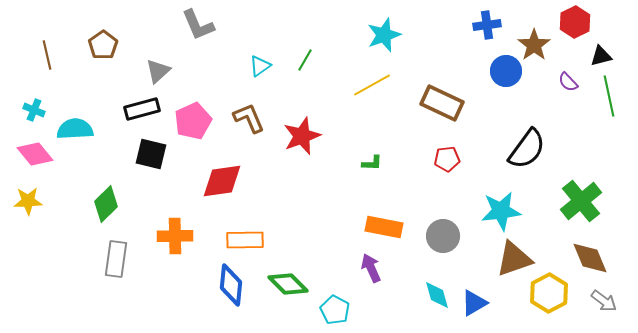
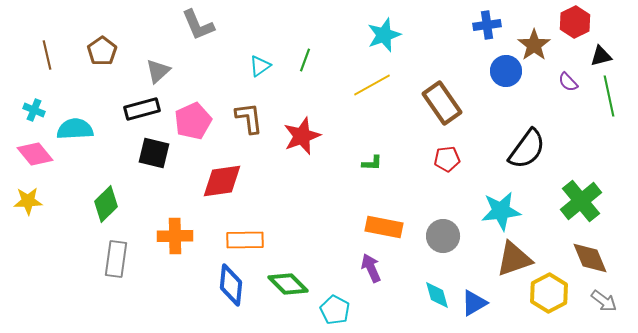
brown pentagon at (103, 45): moved 1 px left, 6 px down
green line at (305, 60): rotated 10 degrees counterclockwise
brown rectangle at (442, 103): rotated 30 degrees clockwise
brown L-shape at (249, 118): rotated 16 degrees clockwise
black square at (151, 154): moved 3 px right, 1 px up
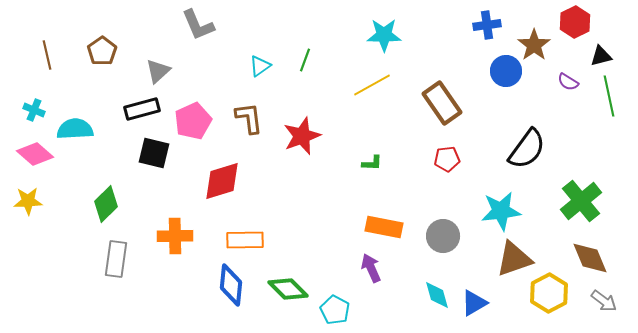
cyan star at (384, 35): rotated 20 degrees clockwise
purple semicircle at (568, 82): rotated 15 degrees counterclockwise
pink diamond at (35, 154): rotated 9 degrees counterclockwise
red diamond at (222, 181): rotated 9 degrees counterclockwise
green diamond at (288, 284): moved 5 px down
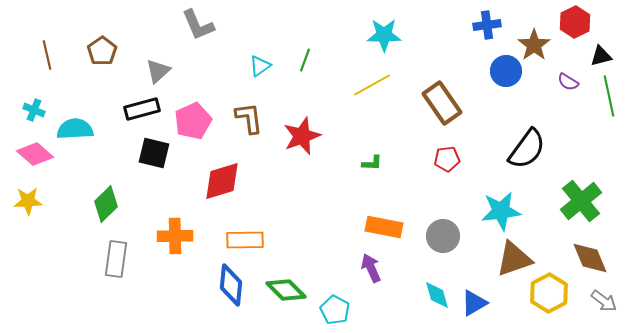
green diamond at (288, 289): moved 2 px left, 1 px down
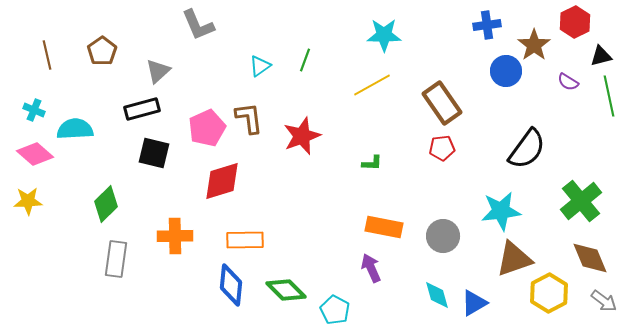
pink pentagon at (193, 121): moved 14 px right, 7 px down
red pentagon at (447, 159): moved 5 px left, 11 px up
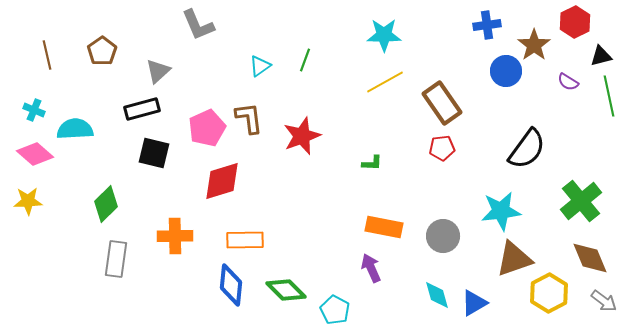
yellow line at (372, 85): moved 13 px right, 3 px up
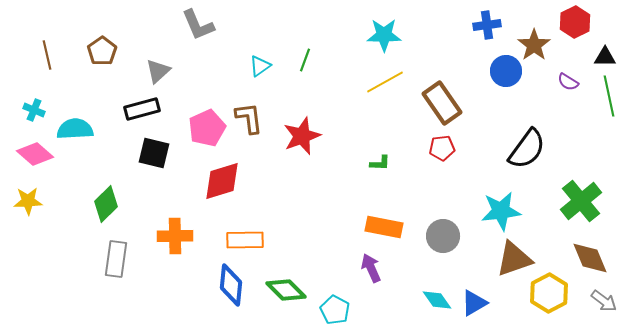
black triangle at (601, 56): moved 4 px right, 1 px down; rotated 15 degrees clockwise
green L-shape at (372, 163): moved 8 px right
cyan diamond at (437, 295): moved 5 px down; rotated 20 degrees counterclockwise
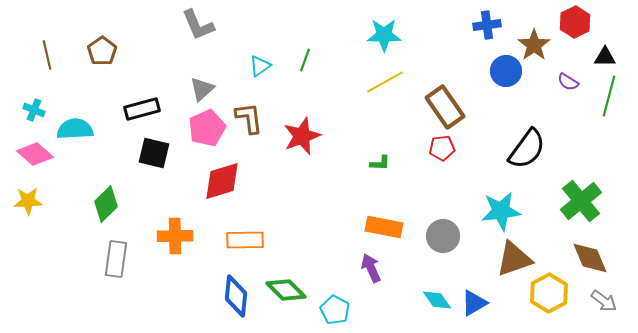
gray triangle at (158, 71): moved 44 px right, 18 px down
green line at (609, 96): rotated 27 degrees clockwise
brown rectangle at (442, 103): moved 3 px right, 4 px down
blue diamond at (231, 285): moved 5 px right, 11 px down
